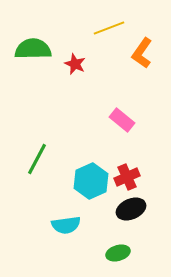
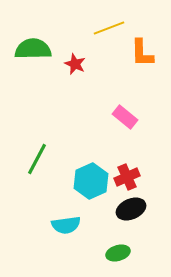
orange L-shape: rotated 36 degrees counterclockwise
pink rectangle: moved 3 px right, 3 px up
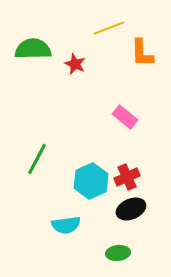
green ellipse: rotated 10 degrees clockwise
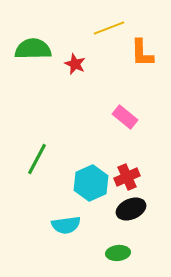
cyan hexagon: moved 2 px down
